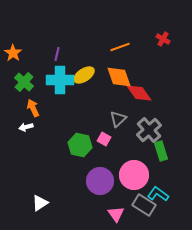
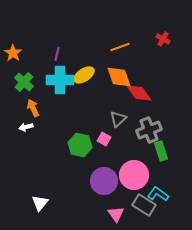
gray cross: rotated 20 degrees clockwise
purple circle: moved 4 px right
white triangle: rotated 18 degrees counterclockwise
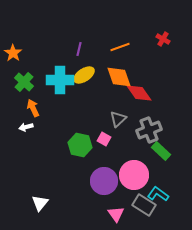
purple line: moved 22 px right, 5 px up
green rectangle: rotated 30 degrees counterclockwise
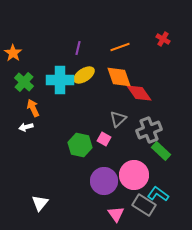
purple line: moved 1 px left, 1 px up
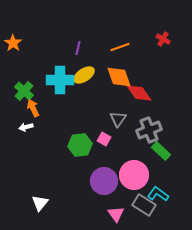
orange star: moved 10 px up
green cross: moved 9 px down
gray triangle: rotated 12 degrees counterclockwise
green hexagon: rotated 20 degrees counterclockwise
